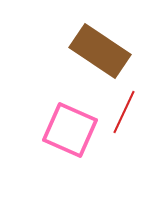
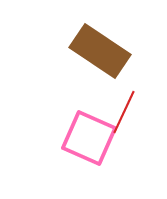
pink square: moved 19 px right, 8 px down
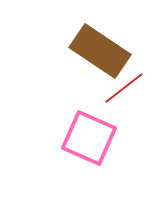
red line: moved 24 px up; rotated 27 degrees clockwise
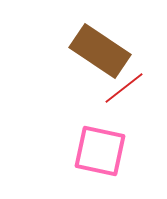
pink square: moved 11 px right, 13 px down; rotated 12 degrees counterclockwise
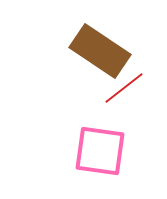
pink square: rotated 4 degrees counterclockwise
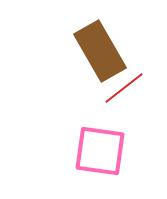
brown rectangle: rotated 26 degrees clockwise
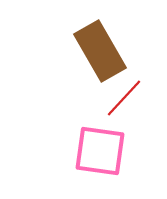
red line: moved 10 px down; rotated 9 degrees counterclockwise
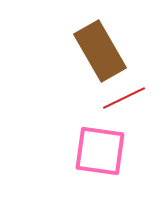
red line: rotated 21 degrees clockwise
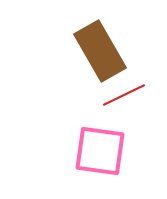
red line: moved 3 px up
